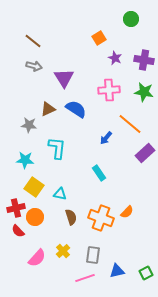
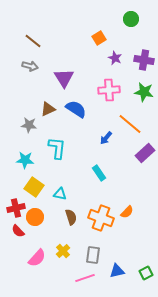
gray arrow: moved 4 px left
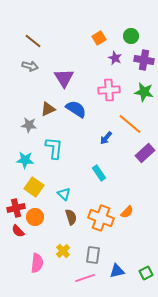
green circle: moved 17 px down
cyan L-shape: moved 3 px left
cyan triangle: moved 4 px right; rotated 32 degrees clockwise
pink semicircle: moved 5 px down; rotated 36 degrees counterclockwise
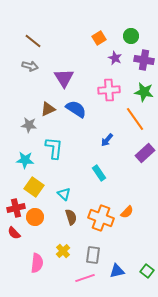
orange line: moved 5 px right, 5 px up; rotated 15 degrees clockwise
blue arrow: moved 1 px right, 2 px down
red semicircle: moved 4 px left, 2 px down
green square: moved 1 px right, 2 px up; rotated 24 degrees counterclockwise
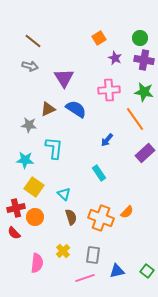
green circle: moved 9 px right, 2 px down
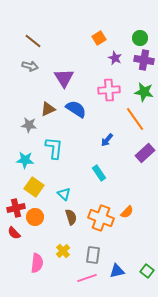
pink line: moved 2 px right
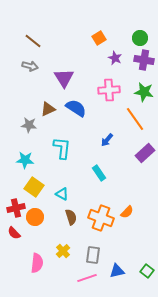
blue semicircle: moved 1 px up
cyan L-shape: moved 8 px right
cyan triangle: moved 2 px left; rotated 16 degrees counterclockwise
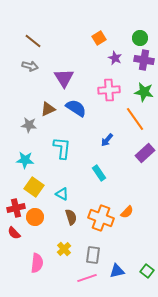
yellow cross: moved 1 px right, 2 px up
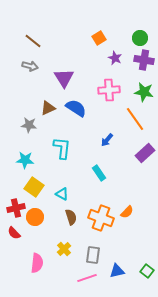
brown triangle: moved 1 px up
